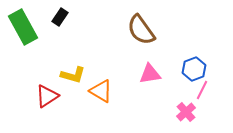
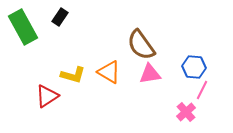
brown semicircle: moved 15 px down
blue hexagon: moved 2 px up; rotated 25 degrees clockwise
orange triangle: moved 8 px right, 19 px up
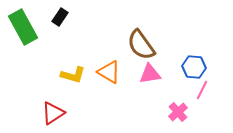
red triangle: moved 6 px right, 17 px down
pink cross: moved 8 px left
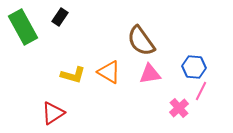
brown semicircle: moved 4 px up
pink line: moved 1 px left, 1 px down
pink cross: moved 1 px right, 4 px up
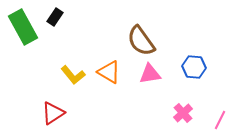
black rectangle: moved 5 px left
yellow L-shape: rotated 35 degrees clockwise
pink line: moved 19 px right, 29 px down
pink cross: moved 4 px right, 5 px down
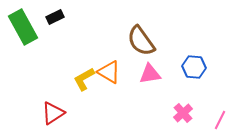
black rectangle: rotated 30 degrees clockwise
yellow L-shape: moved 11 px right, 4 px down; rotated 100 degrees clockwise
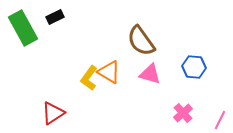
green rectangle: moved 1 px down
pink triangle: rotated 25 degrees clockwise
yellow L-shape: moved 5 px right, 1 px up; rotated 25 degrees counterclockwise
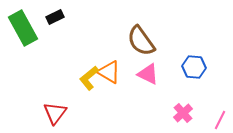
pink triangle: moved 2 px left; rotated 10 degrees clockwise
yellow L-shape: rotated 15 degrees clockwise
red triangle: moved 2 px right; rotated 20 degrees counterclockwise
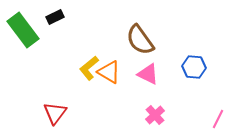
green rectangle: moved 2 px down; rotated 8 degrees counterclockwise
brown semicircle: moved 1 px left, 1 px up
yellow L-shape: moved 10 px up
pink cross: moved 28 px left, 2 px down
pink line: moved 2 px left, 1 px up
